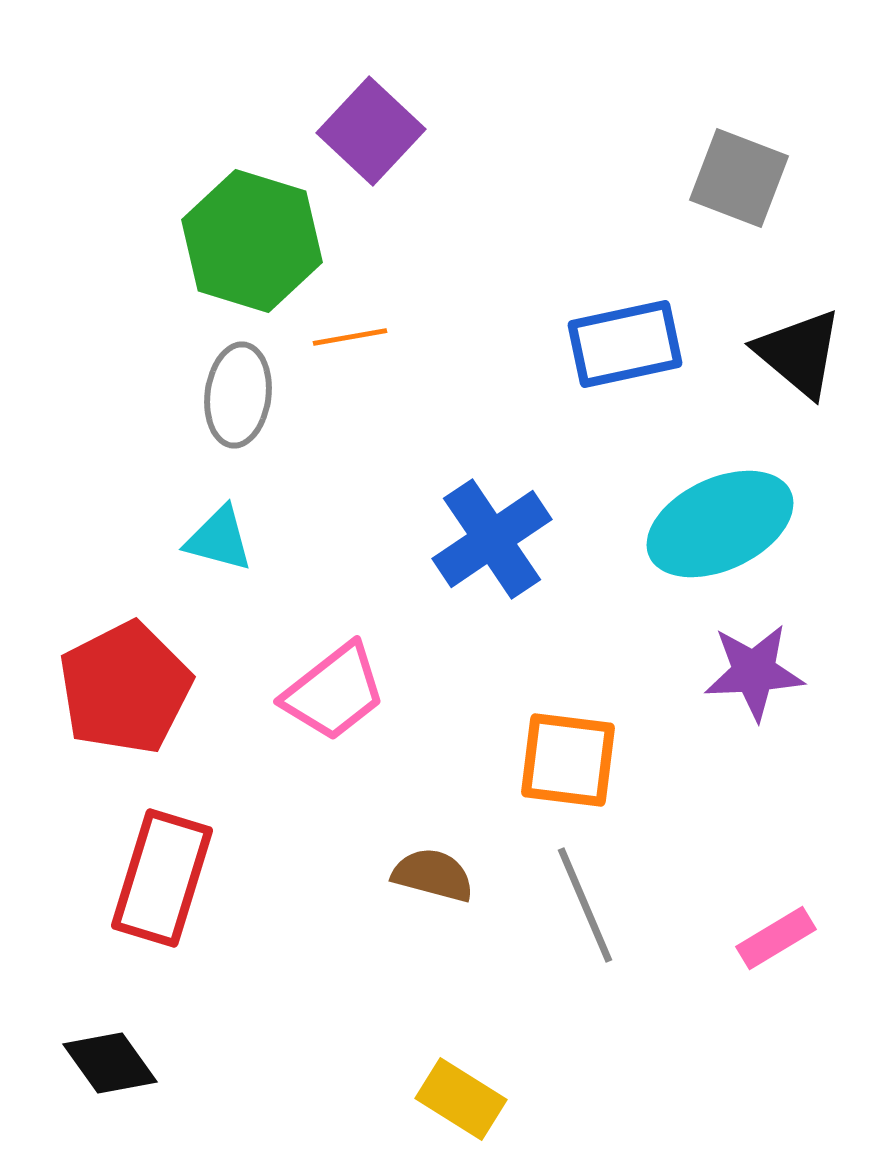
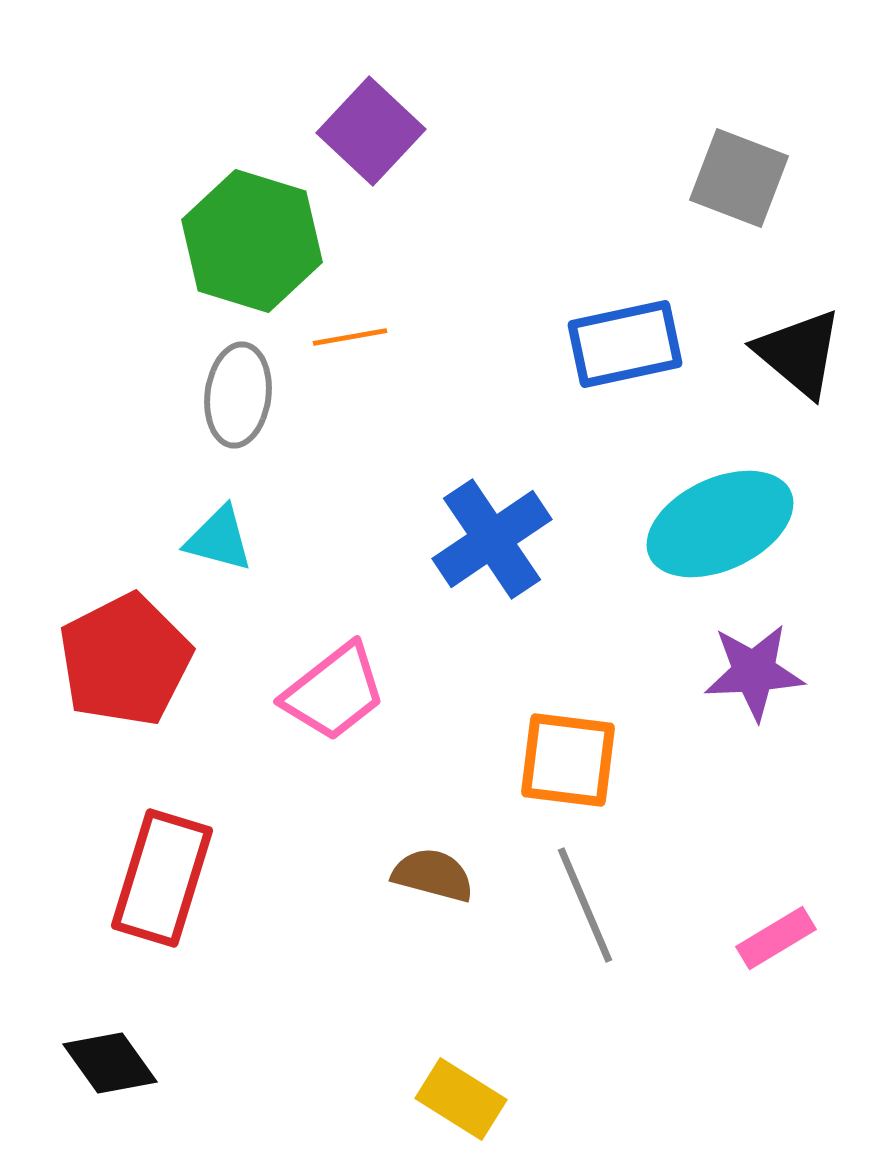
red pentagon: moved 28 px up
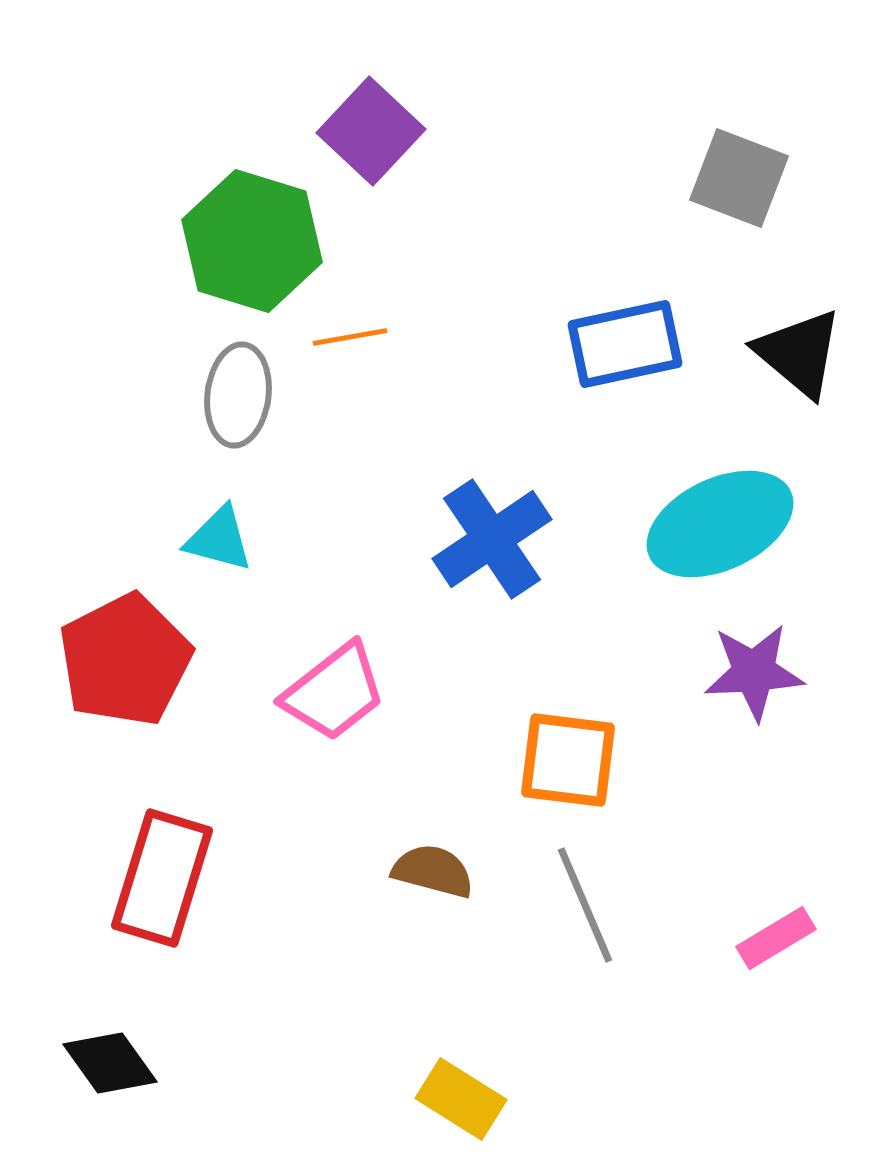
brown semicircle: moved 4 px up
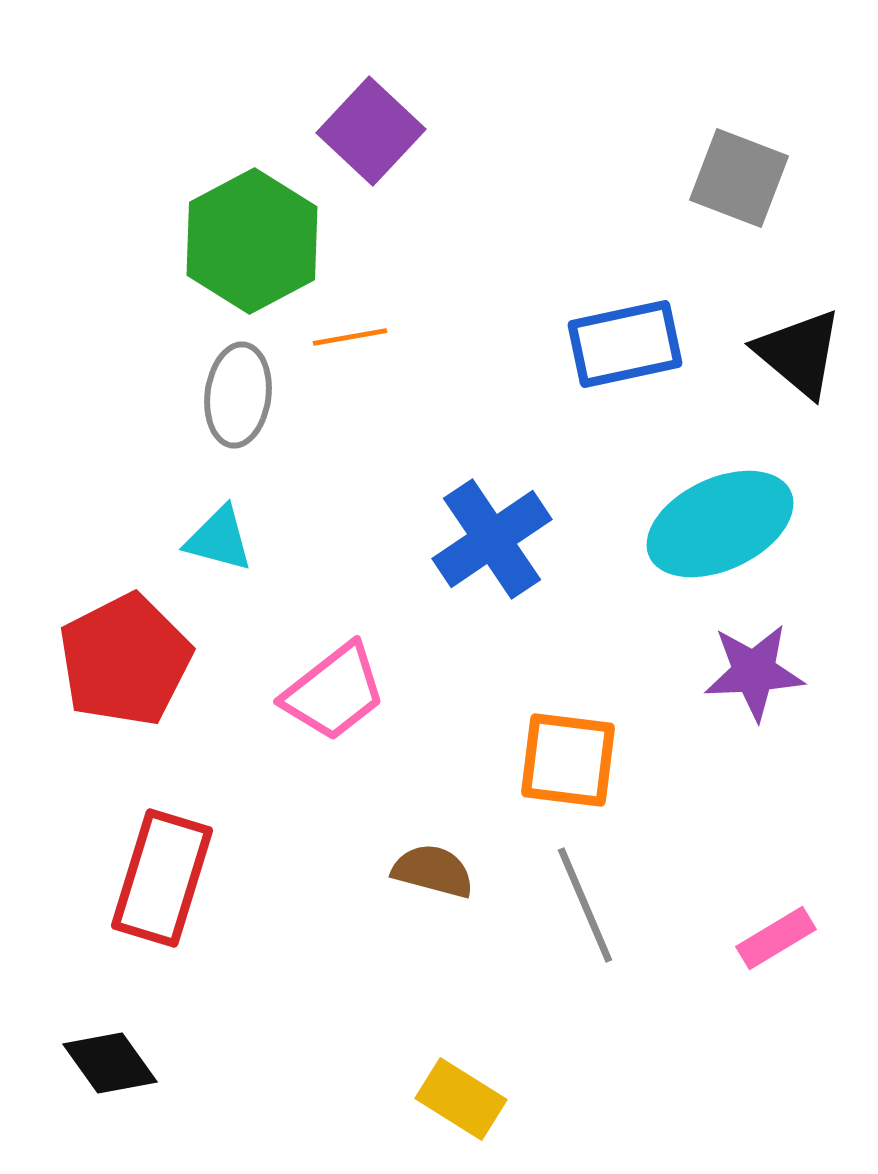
green hexagon: rotated 15 degrees clockwise
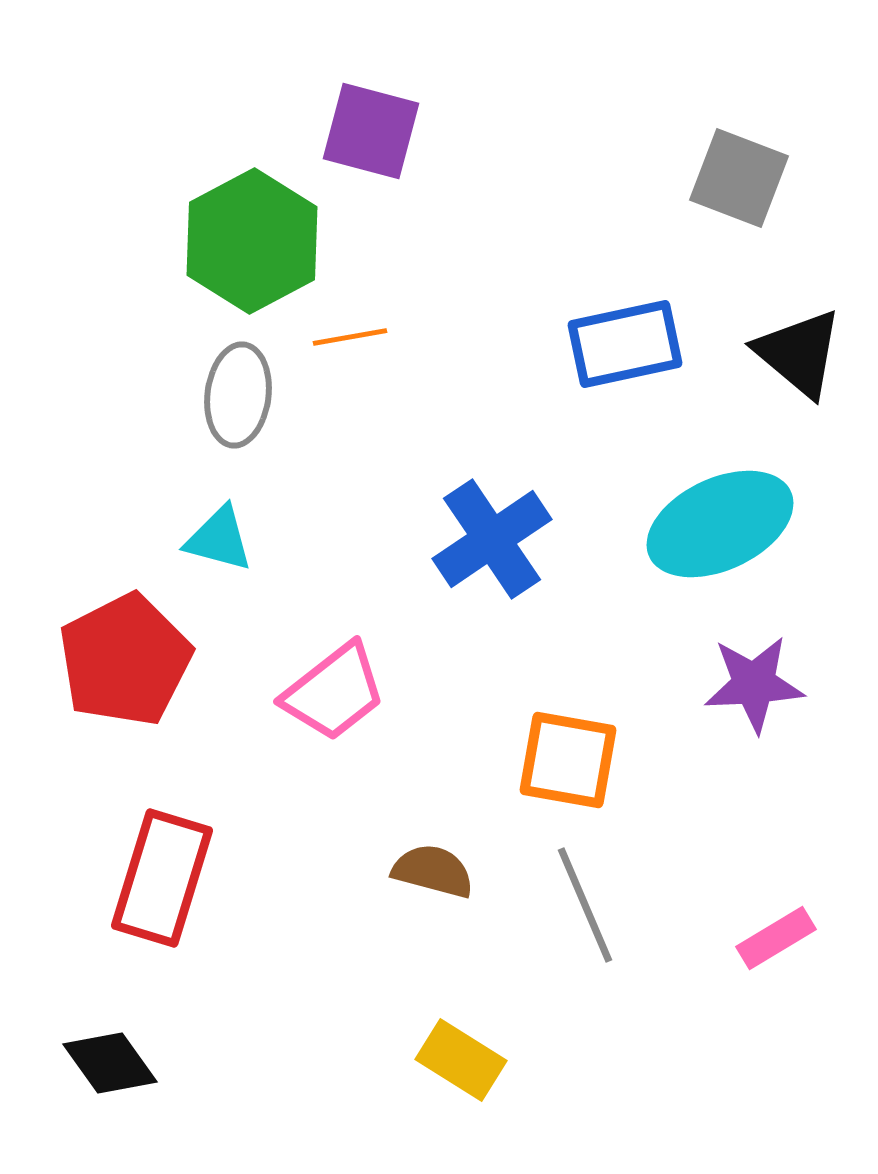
purple square: rotated 28 degrees counterclockwise
purple star: moved 12 px down
orange square: rotated 3 degrees clockwise
yellow rectangle: moved 39 px up
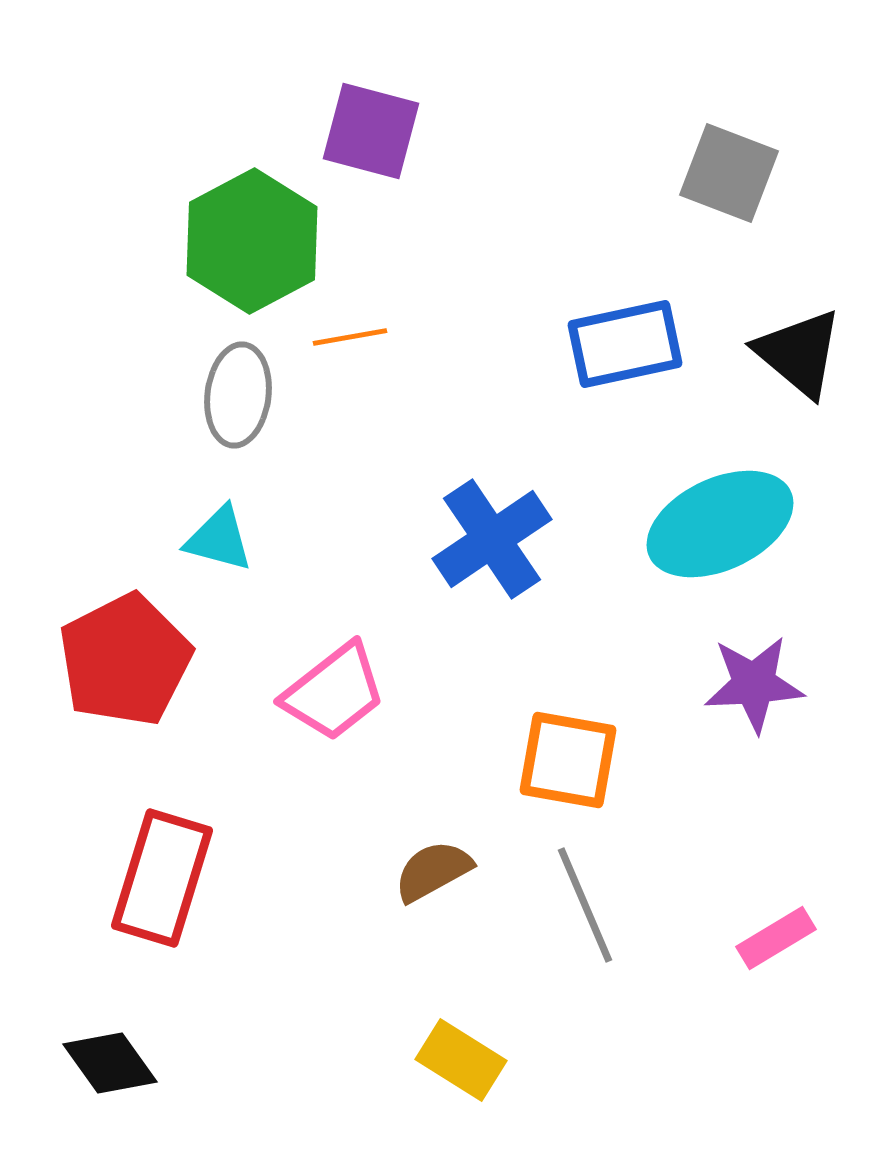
gray square: moved 10 px left, 5 px up
brown semicircle: rotated 44 degrees counterclockwise
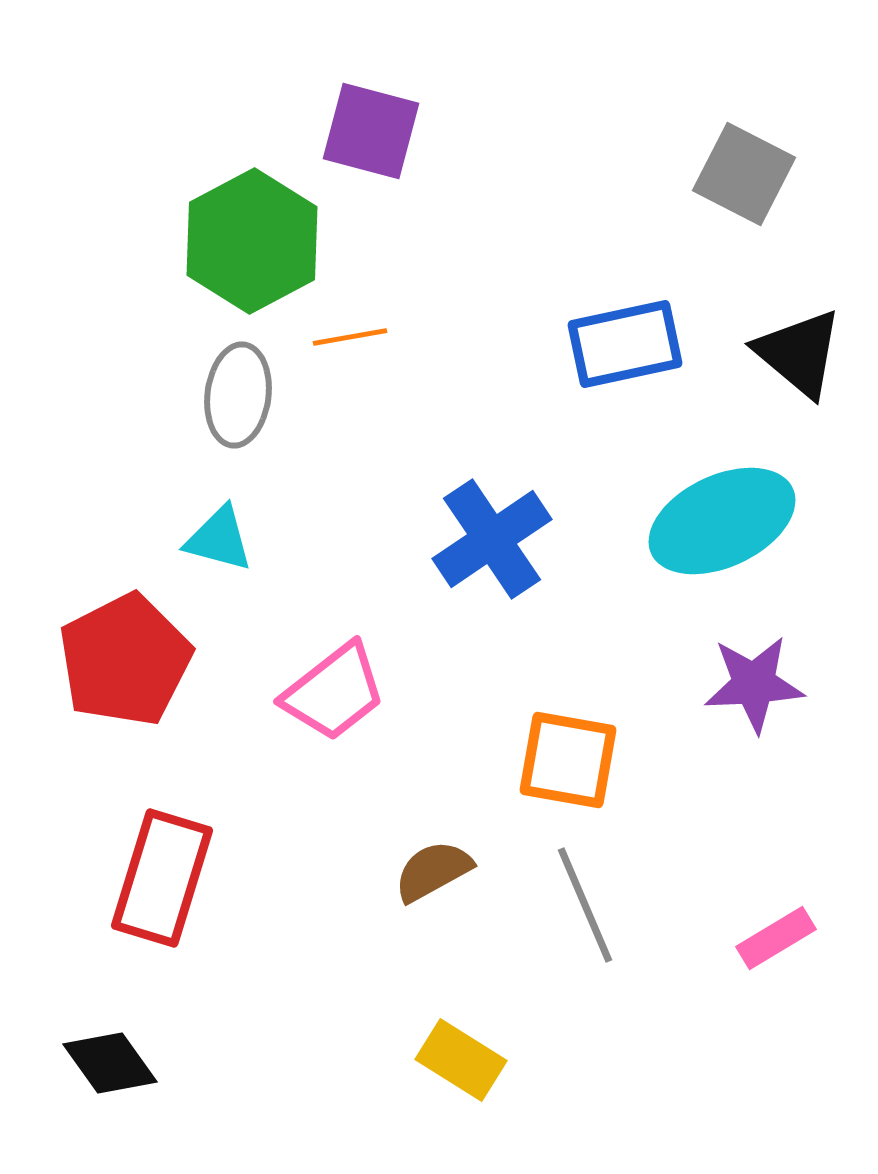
gray square: moved 15 px right, 1 px down; rotated 6 degrees clockwise
cyan ellipse: moved 2 px right, 3 px up
